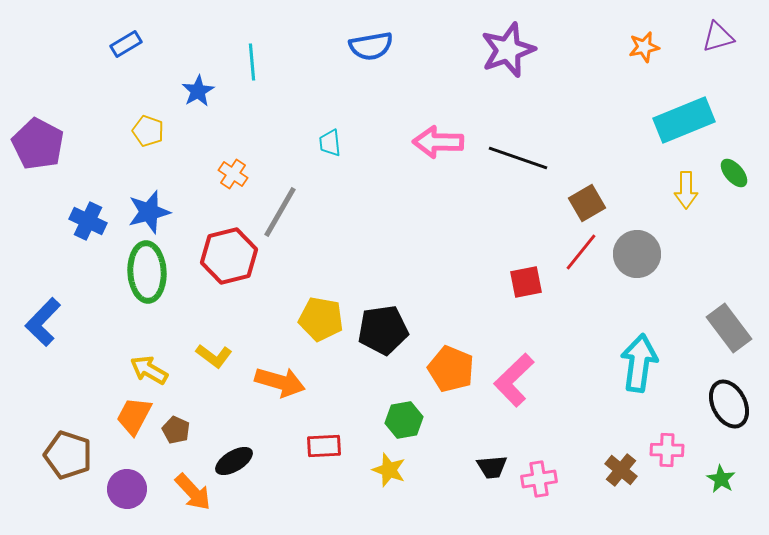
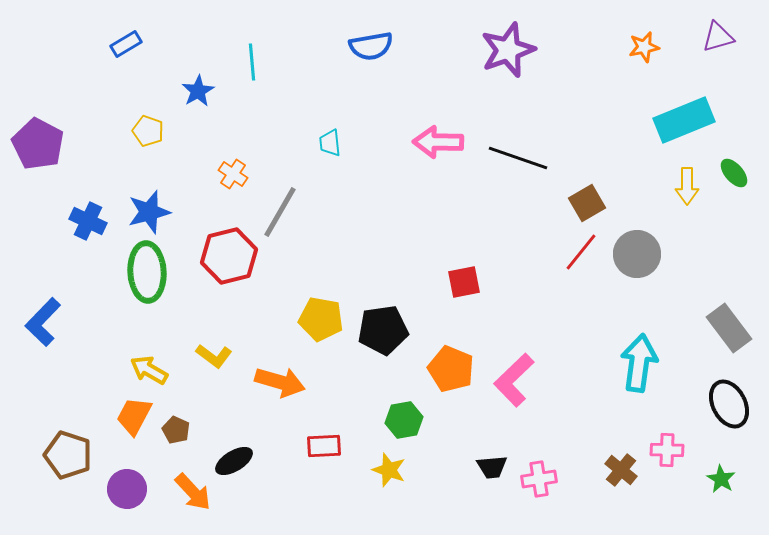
yellow arrow at (686, 190): moved 1 px right, 4 px up
red square at (526, 282): moved 62 px left
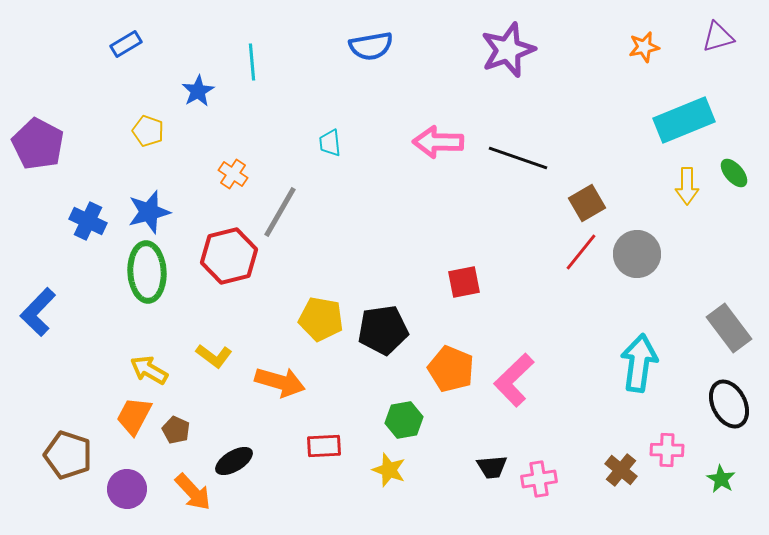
blue L-shape at (43, 322): moved 5 px left, 10 px up
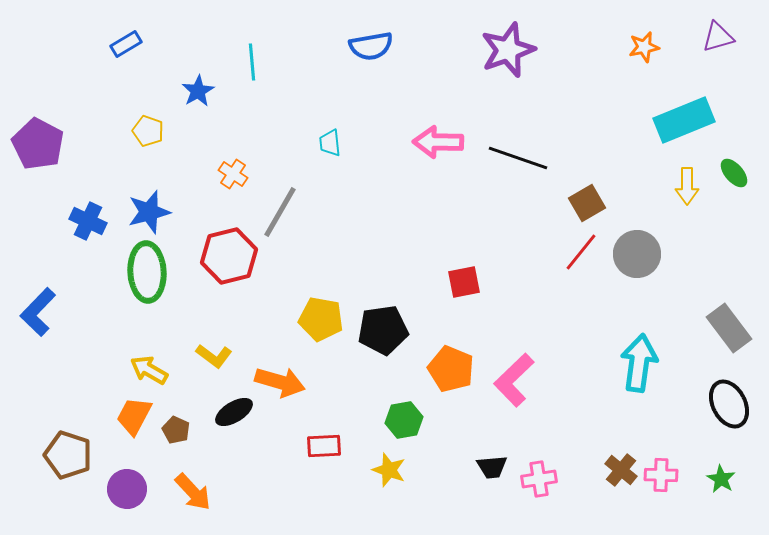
pink cross at (667, 450): moved 6 px left, 25 px down
black ellipse at (234, 461): moved 49 px up
